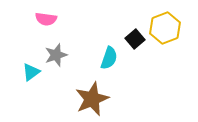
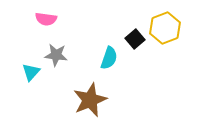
gray star: rotated 25 degrees clockwise
cyan triangle: rotated 12 degrees counterclockwise
brown star: moved 2 px left, 1 px down
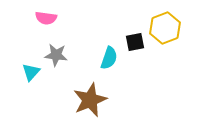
pink semicircle: moved 1 px up
black square: moved 3 px down; rotated 30 degrees clockwise
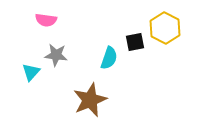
pink semicircle: moved 2 px down
yellow hexagon: rotated 12 degrees counterclockwise
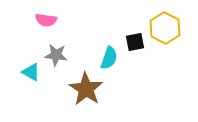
cyan triangle: rotated 42 degrees counterclockwise
brown star: moved 4 px left, 11 px up; rotated 16 degrees counterclockwise
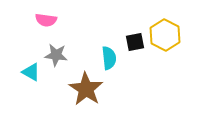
yellow hexagon: moved 7 px down
cyan semicircle: rotated 25 degrees counterclockwise
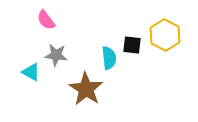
pink semicircle: rotated 45 degrees clockwise
black square: moved 3 px left, 3 px down; rotated 18 degrees clockwise
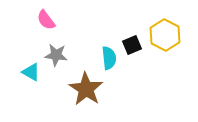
black square: rotated 30 degrees counterclockwise
